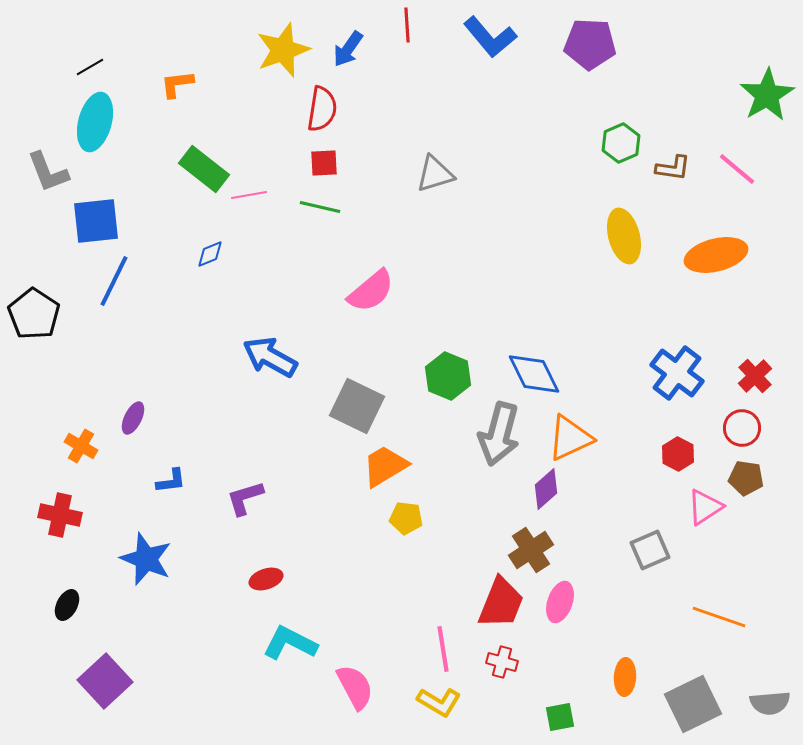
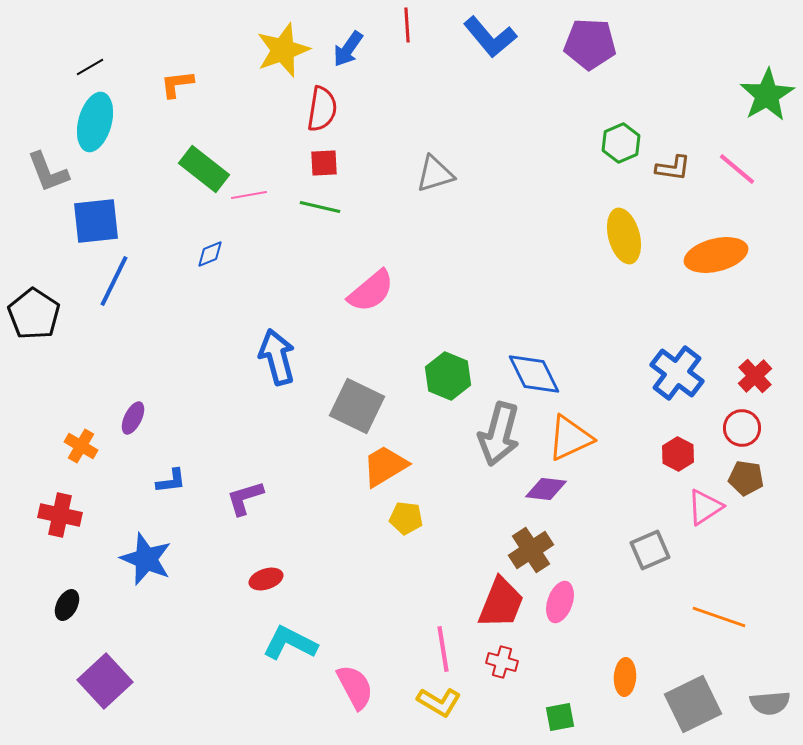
blue arrow at (270, 357): moved 7 px right; rotated 46 degrees clockwise
purple diamond at (546, 489): rotated 48 degrees clockwise
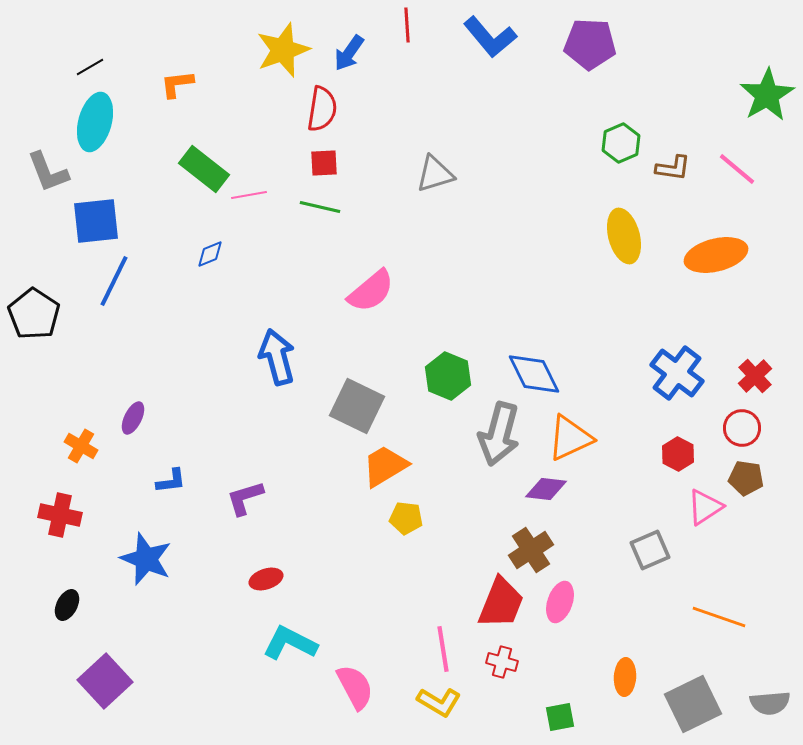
blue arrow at (348, 49): moved 1 px right, 4 px down
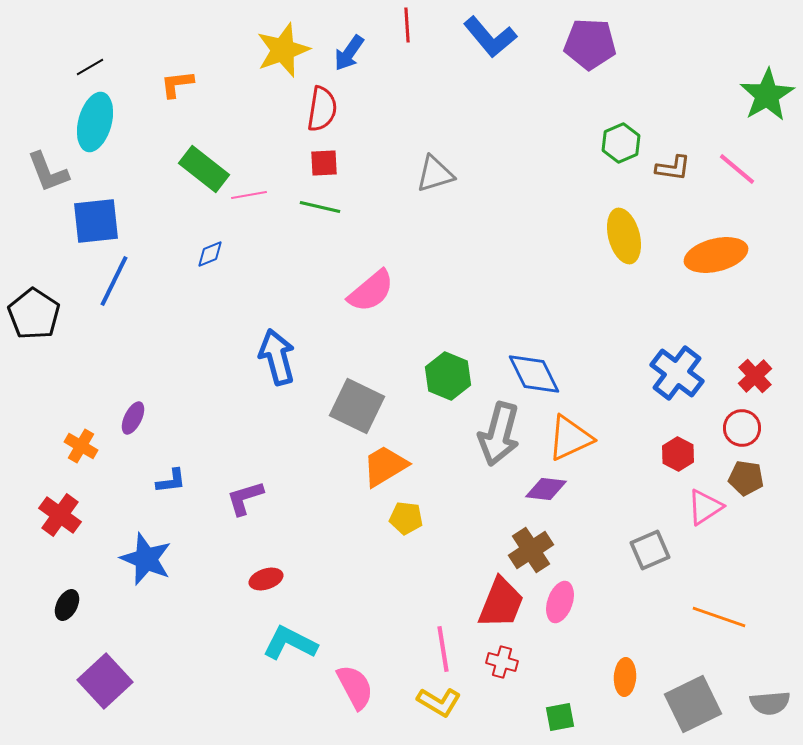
red cross at (60, 515): rotated 24 degrees clockwise
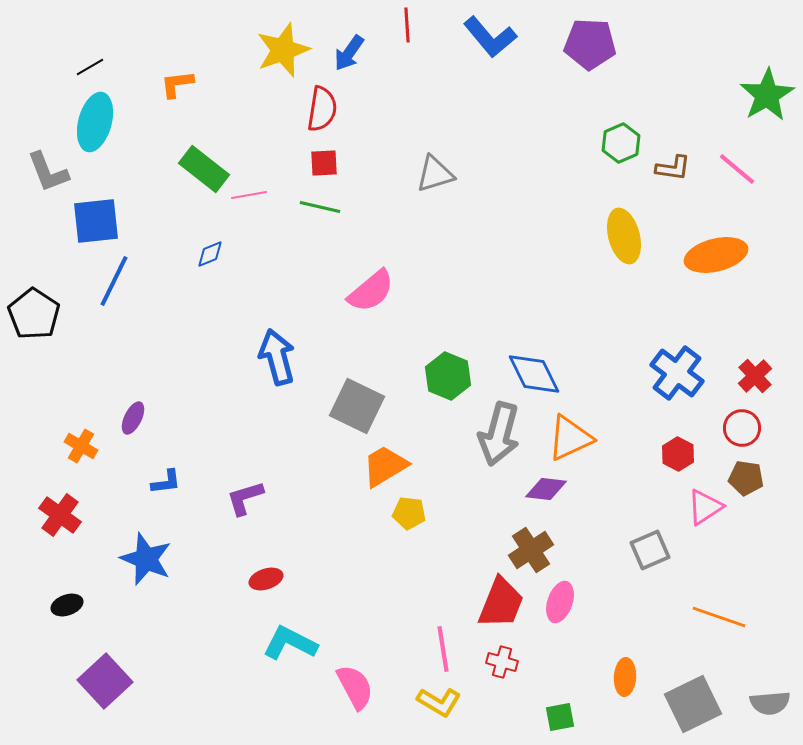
blue L-shape at (171, 481): moved 5 px left, 1 px down
yellow pentagon at (406, 518): moved 3 px right, 5 px up
black ellipse at (67, 605): rotated 44 degrees clockwise
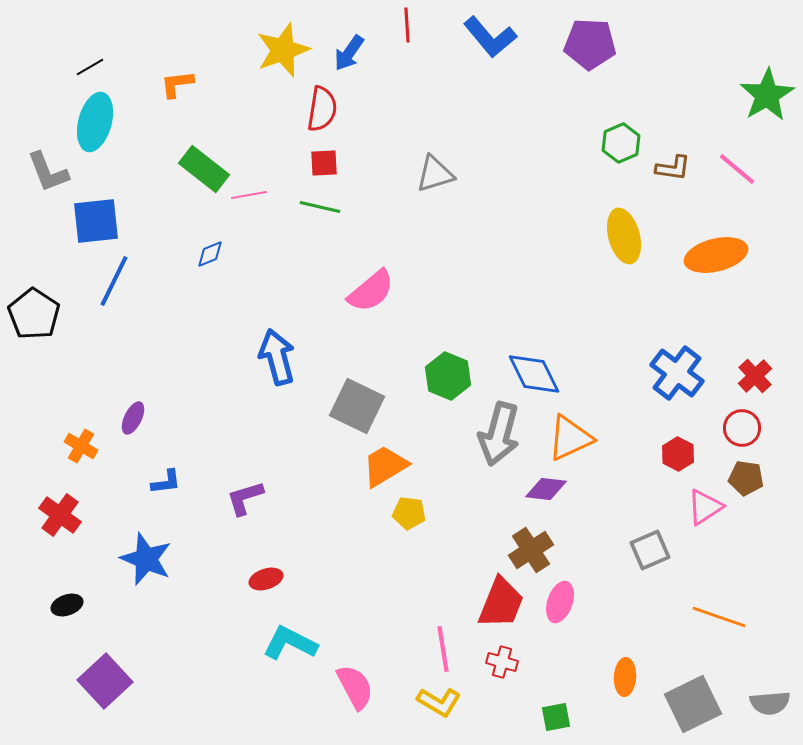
green square at (560, 717): moved 4 px left
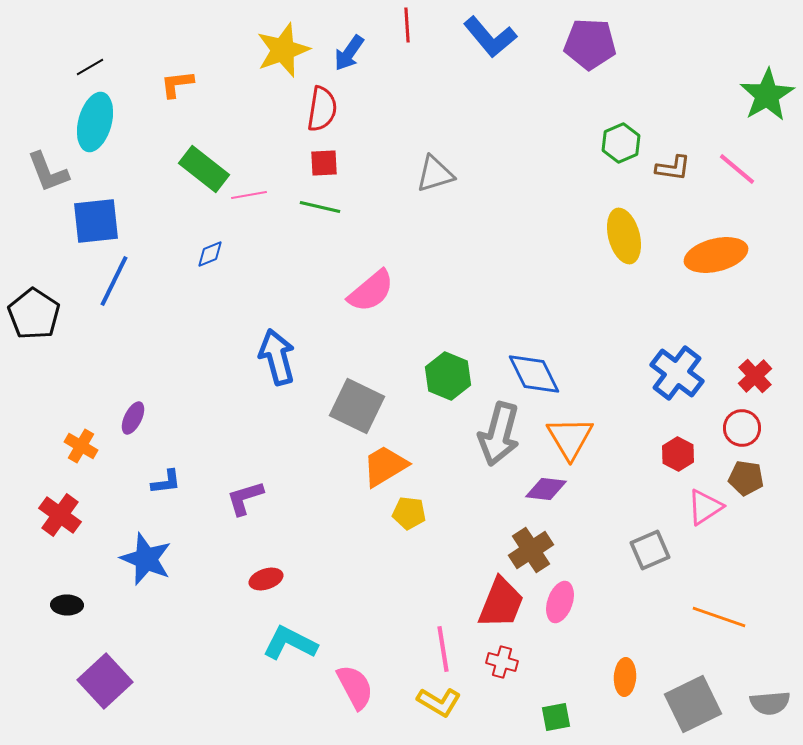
orange triangle at (570, 438): rotated 36 degrees counterclockwise
black ellipse at (67, 605): rotated 20 degrees clockwise
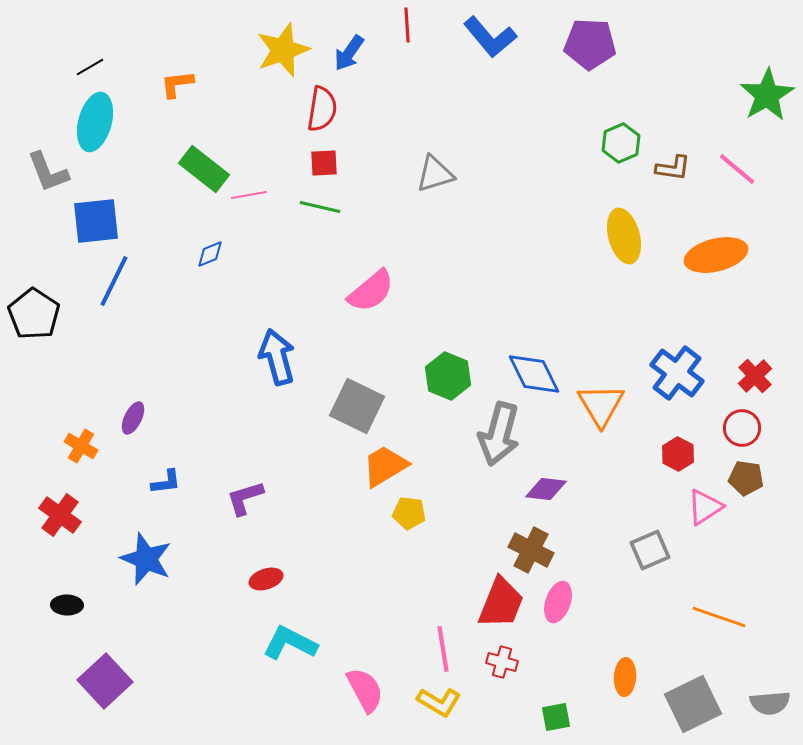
orange triangle at (570, 438): moved 31 px right, 33 px up
brown cross at (531, 550): rotated 30 degrees counterclockwise
pink ellipse at (560, 602): moved 2 px left
pink semicircle at (355, 687): moved 10 px right, 3 px down
